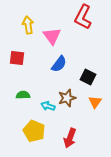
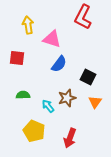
pink triangle: moved 3 px down; rotated 36 degrees counterclockwise
cyan arrow: rotated 32 degrees clockwise
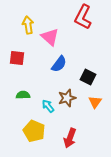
pink triangle: moved 2 px left, 2 px up; rotated 24 degrees clockwise
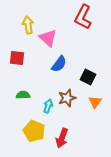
pink triangle: moved 2 px left, 1 px down
cyan arrow: rotated 56 degrees clockwise
red arrow: moved 8 px left
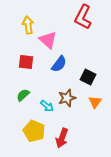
pink triangle: moved 2 px down
red square: moved 9 px right, 4 px down
green semicircle: rotated 40 degrees counterclockwise
cyan arrow: moved 1 px left; rotated 112 degrees clockwise
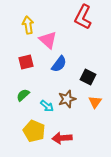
red square: rotated 21 degrees counterclockwise
brown star: moved 1 px down
red arrow: rotated 66 degrees clockwise
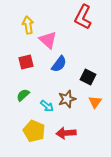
red arrow: moved 4 px right, 5 px up
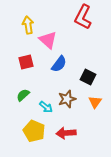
cyan arrow: moved 1 px left, 1 px down
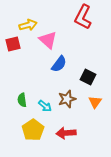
yellow arrow: rotated 84 degrees clockwise
red square: moved 13 px left, 18 px up
green semicircle: moved 1 px left, 5 px down; rotated 56 degrees counterclockwise
cyan arrow: moved 1 px left, 1 px up
yellow pentagon: moved 1 px left, 1 px up; rotated 15 degrees clockwise
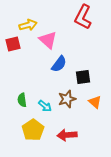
black square: moved 5 px left; rotated 35 degrees counterclockwise
orange triangle: rotated 24 degrees counterclockwise
red arrow: moved 1 px right, 2 px down
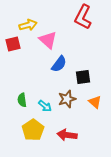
red arrow: rotated 12 degrees clockwise
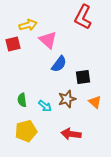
yellow pentagon: moved 7 px left, 1 px down; rotated 20 degrees clockwise
red arrow: moved 4 px right, 1 px up
